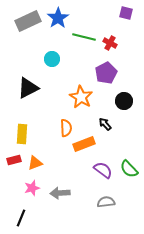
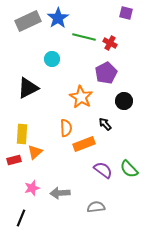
orange triangle: moved 11 px up; rotated 21 degrees counterclockwise
gray semicircle: moved 10 px left, 5 px down
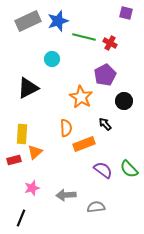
blue star: moved 3 px down; rotated 15 degrees clockwise
purple pentagon: moved 1 px left, 2 px down
gray arrow: moved 6 px right, 2 px down
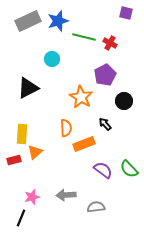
pink star: moved 9 px down
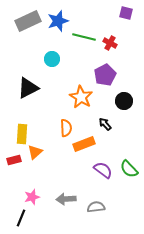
gray arrow: moved 4 px down
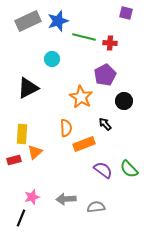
red cross: rotated 24 degrees counterclockwise
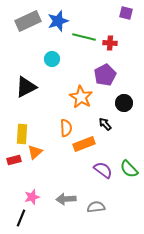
black triangle: moved 2 px left, 1 px up
black circle: moved 2 px down
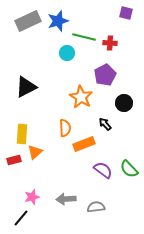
cyan circle: moved 15 px right, 6 px up
orange semicircle: moved 1 px left
black line: rotated 18 degrees clockwise
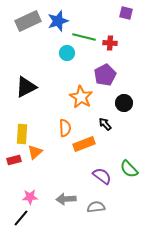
purple semicircle: moved 1 px left, 6 px down
pink star: moved 2 px left; rotated 14 degrees clockwise
